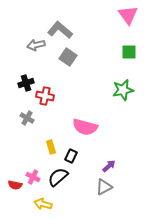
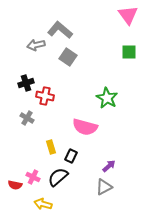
green star: moved 16 px left, 8 px down; rotated 30 degrees counterclockwise
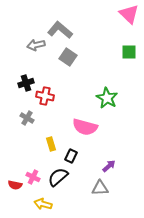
pink triangle: moved 1 px right, 1 px up; rotated 10 degrees counterclockwise
yellow rectangle: moved 3 px up
gray triangle: moved 4 px left, 1 px down; rotated 24 degrees clockwise
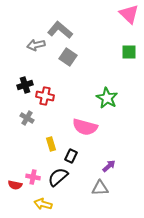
black cross: moved 1 px left, 2 px down
pink cross: rotated 16 degrees counterclockwise
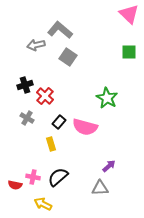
red cross: rotated 30 degrees clockwise
black rectangle: moved 12 px left, 34 px up; rotated 16 degrees clockwise
yellow arrow: rotated 12 degrees clockwise
